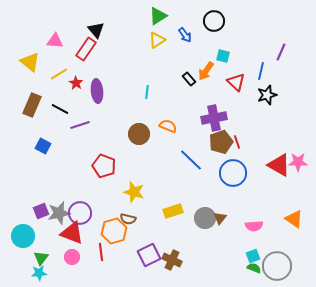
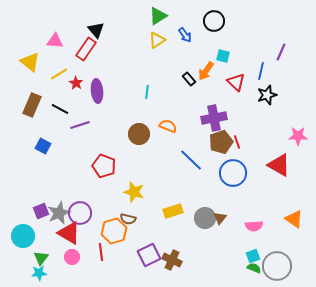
pink star at (298, 162): moved 26 px up
gray star at (59, 213): rotated 10 degrees counterclockwise
red triangle at (72, 233): moved 3 px left; rotated 10 degrees clockwise
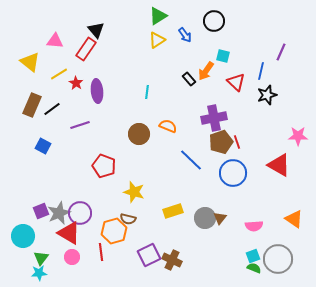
black line at (60, 109): moved 8 px left; rotated 66 degrees counterclockwise
gray circle at (277, 266): moved 1 px right, 7 px up
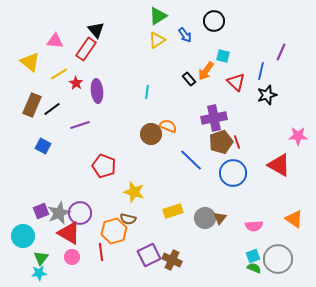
brown circle at (139, 134): moved 12 px right
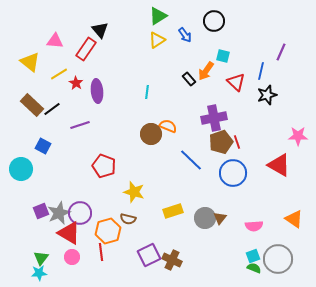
black triangle at (96, 30): moved 4 px right
brown rectangle at (32, 105): rotated 70 degrees counterclockwise
orange hexagon at (114, 231): moved 6 px left
cyan circle at (23, 236): moved 2 px left, 67 px up
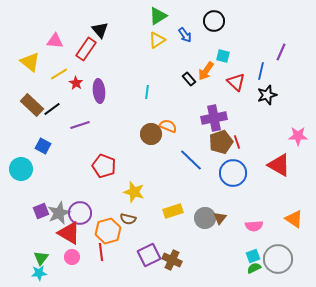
purple ellipse at (97, 91): moved 2 px right
green semicircle at (254, 268): rotated 48 degrees counterclockwise
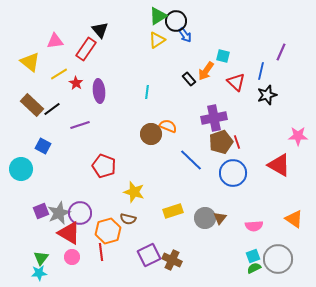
black circle at (214, 21): moved 38 px left
pink triangle at (55, 41): rotated 12 degrees counterclockwise
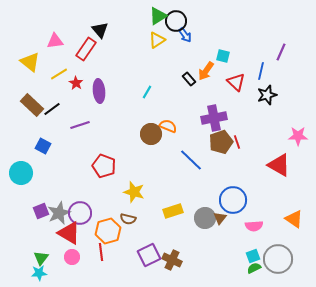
cyan line at (147, 92): rotated 24 degrees clockwise
cyan circle at (21, 169): moved 4 px down
blue circle at (233, 173): moved 27 px down
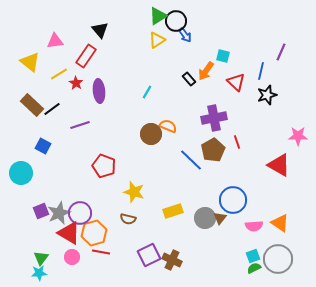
red rectangle at (86, 49): moved 7 px down
brown pentagon at (221, 142): moved 8 px left, 8 px down; rotated 10 degrees counterclockwise
orange triangle at (294, 219): moved 14 px left, 4 px down
orange hexagon at (108, 231): moved 14 px left, 2 px down
red line at (101, 252): rotated 72 degrees counterclockwise
